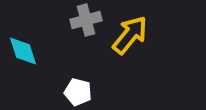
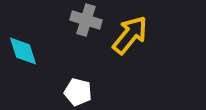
gray cross: rotated 32 degrees clockwise
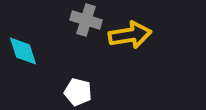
yellow arrow: rotated 42 degrees clockwise
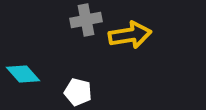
gray cross: rotated 28 degrees counterclockwise
cyan diamond: moved 23 px down; rotated 24 degrees counterclockwise
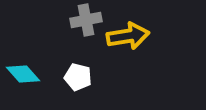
yellow arrow: moved 2 px left, 1 px down
white pentagon: moved 15 px up
